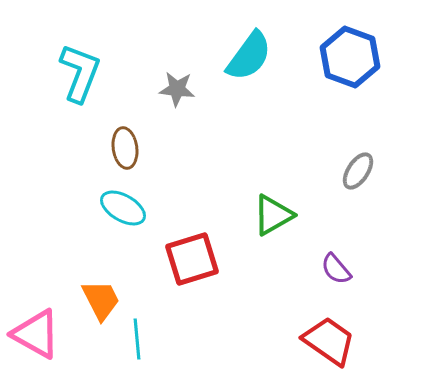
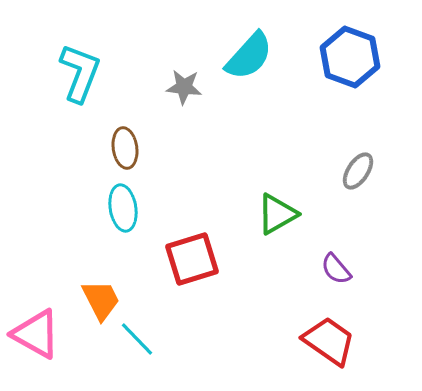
cyan semicircle: rotated 6 degrees clockwise
gray star: moved 7 px right, 2 px up
cyan ellipse: rotated 51 degrees clockwise
green triangle: moved 4 px right, 1 px up
cyan line: rotated 39 degrees counterclockwise
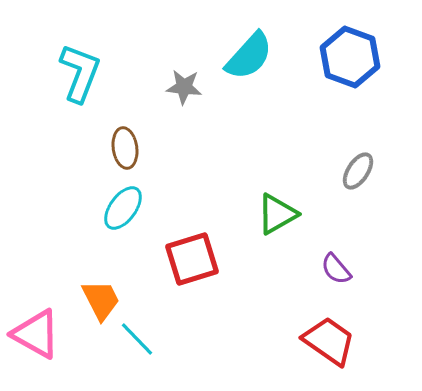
cyan ellipse: rotated 45 degrees clockwise
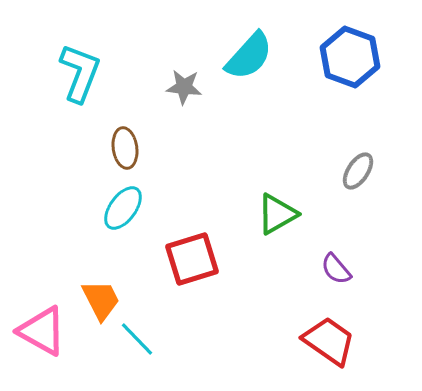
pink triangle: moved 6 px right, 3 px up
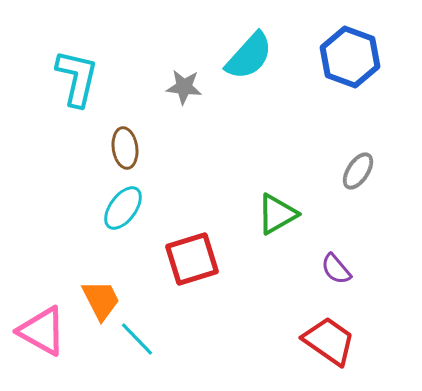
cyan L-shape: moved 3 px left, 5 px down; rotated 8 degrees counterclockwise
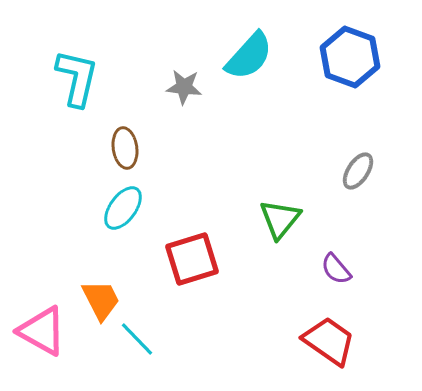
green triangle: moved 3 px right, 5 px down; rotated 21 degrees counterclockwise
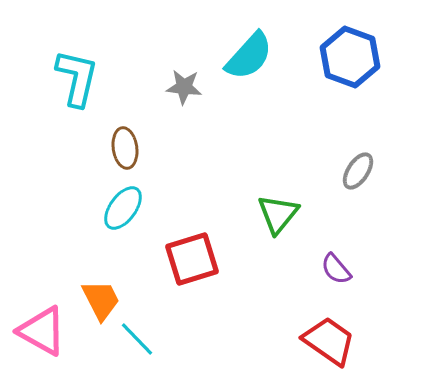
green triangle: moved 2 px left, 5 px up
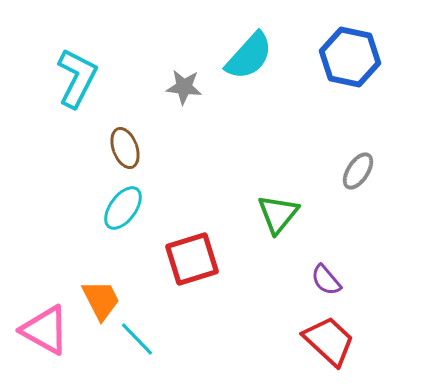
blue hexagon: rotated 8 degrees counterclockwise
cyan L-shape: rotated 14 degrees clockwise
brown ellipse: rotated 12 degrees counterclockwise
purple semicircle: moved 10 px left, 11 px down
pink triangle: moved 3 px right, 1 px up
red trapezoid: rotated 8 degrees clockwise
